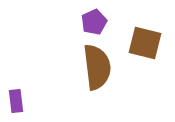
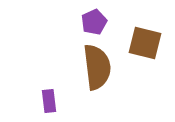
purple rectangle: moved 33 px right
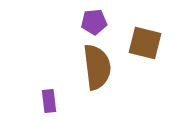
purple pentagon: rotated 20 degrees clockwise
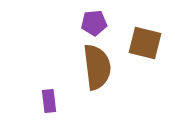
purple pentagon: moved 1 px down
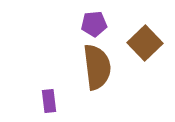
purple pentagon: moved 1 px down
brown square: rotated 32 degrees clockwise
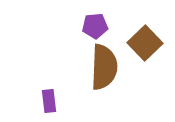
purple pentagon: moved 1 px right, 2 px down
brown semicircle: moved 7 px right; rotated 9 degrees clockwise
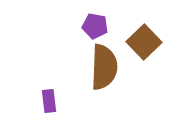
purple pentagon: rotated 15 degrees clockwise
brown square: moved 1 px left, 1 px up
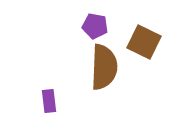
brown square: rotated 20 degrees counterclockwise
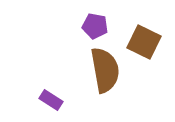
brown semicircle: moved 1 px right, 3 px down; rotated 12 degrees counterclockwise
purple rectangle: moved 2 px right, 1 px up; rotated 50 degrees counterclockwise
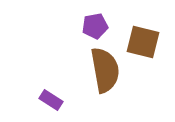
purple pentagon: rotated 20 degrees counterclockwise
brown square: moved 1 px left; rotated 12 degrees counterclockwise
